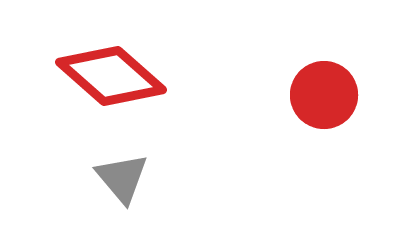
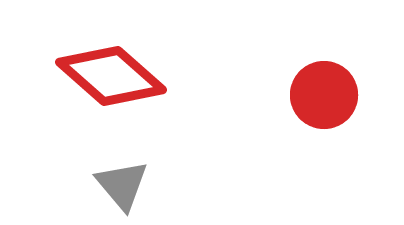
gray triangle: moved 7 px down
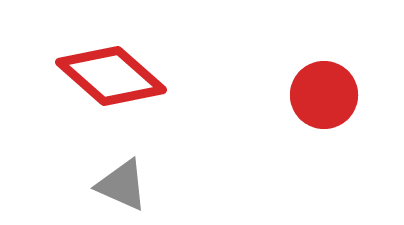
gray triangle: rotated 26 degrees counterclockwise
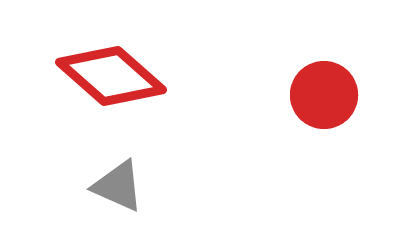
gray triangle: moved 4 px left, 1 px down
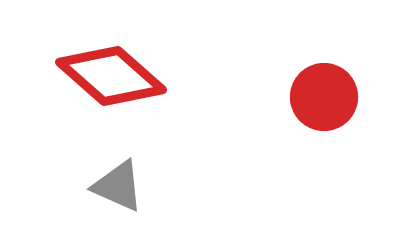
red circle: moved 2 px down
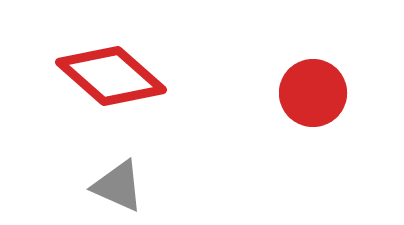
red circle: moved 11 px left, 4 px up
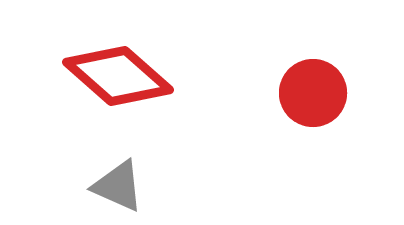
red diamond: moved 7 px right
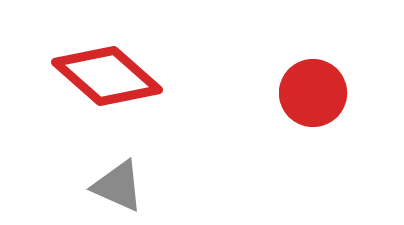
red diamond: moved 11 px left
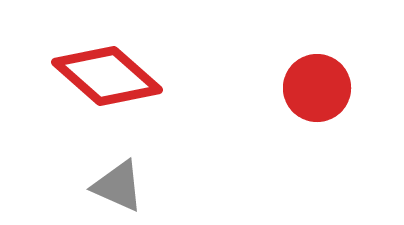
red circle: moved 4 px right, 5 px up
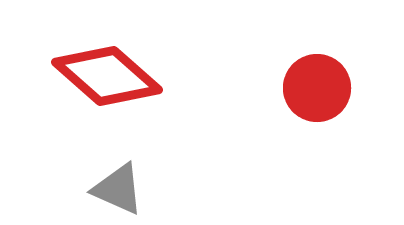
gray triangle: moved 3 px down
